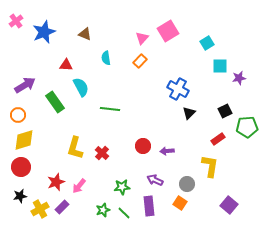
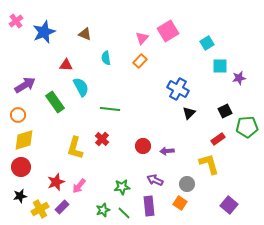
red cross at (102, 153): moved 14 px up
yellow L-shape at (210, 166): moved 1 px left, 2 px up; rotated 25 degrees counterclockwise
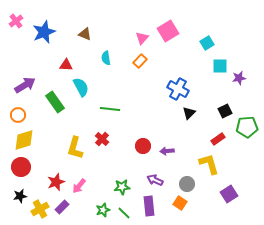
purple square at (229, 205): moved 11 px up; rotated 18 degrees clockwise
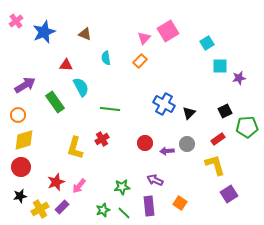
pink triangle at (142, 38): moved 2 px right
blue cross at (178, 89): moved 14 px left, 15 px down
red cross at (102, 139): rotated 16 degrees clockwise
red circle at (143, 146): moved 2 px right, 3 px up
yellow L-shape at (209, 164): moved 6 px right, 1 px down
gray circle at (187, 184): moved 40 px up
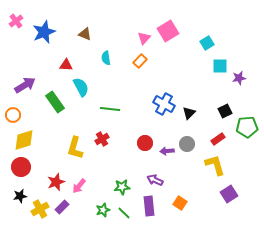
orange circle at (18, 115): moved 5 px left
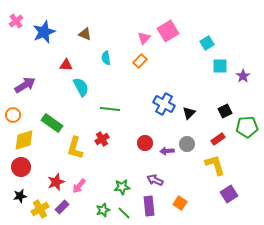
purple star at (239, 78): moved 4 px right, 2 px up; rotated 24 degrees counterclockwise
green rectangle at (55, 102): moved 3 px left, 21 px down; rotated 20 degrees counterclockwise
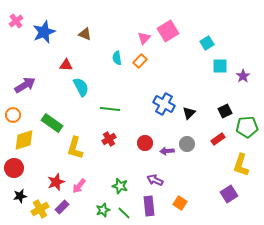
cyan semicircle at (106, 58): moved 11 px right
red cross at (102, 139): moved 7 px right
yellow L-shape at (215, 165): moved 26 px right; rotated 145 degrees counterclockwise
red circle at (21, 167): moved 7 px left, 1 px down
green star at (122, 187): moved 2 px left, 1 px up; rotated 21 degrees clockwise
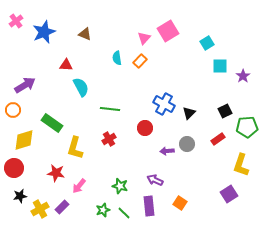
orange circle at (13, 115): moved 5 px up
red circle at (145, 143): moved 15 px up
red star at (56, 182): moved 9 px up; rotated 30 degrees clockwise
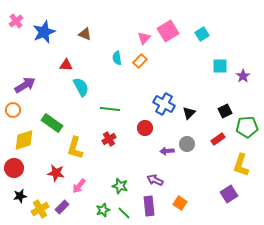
cyan square at (207, 43): moved 5 px left, 9 px up
